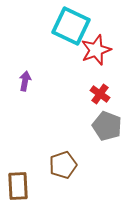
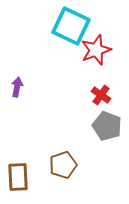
purple arrow: moved 8 px left, 6 px down
red cross: moved 1 px right, 1 px down
brown rectangle: moved 9 px up
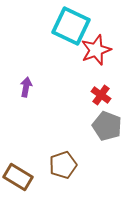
purple arrow: moved 9 px right
brown rectangle: rotated 56 degrees counterclockwise
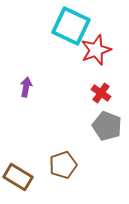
red cross: moved 2 px up
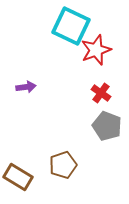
purple arrow: rotated 72 degrees clockwise
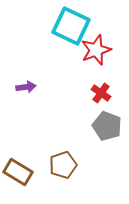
brown rectangle: moved 5 px up
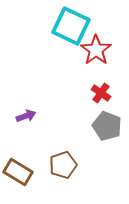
red star: rotated 16 degrees counterclockwise
purple arrow: moved 29 px down; rotated 12 degrees counterclockwise
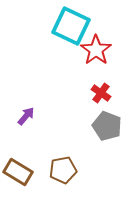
purple arrow: rotated 30 degrees counterclockwise
brown pentagon: moved 5 px down; rotated 8 degrees clockwise
